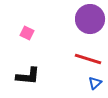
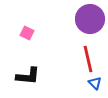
red line: rotated 60 degrees clockwise
blue triangle: rotated 32 degrees counterclockwise
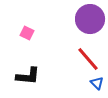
red line: rotated 28 degrees counterclockwise
blue triangle: moved 2 px right
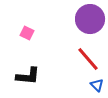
blue triangle: moved 2 px down
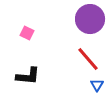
blue triangle: rotated 16 degrees clockwise
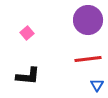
purple circle: moved 2 px left, 1 px down
pink square: rotated 24 degrees clockwise
red line: rotated 56 degrees counterclockwise
